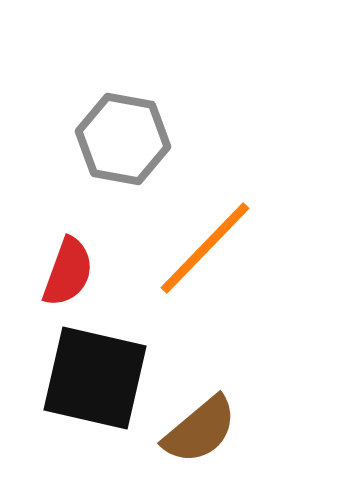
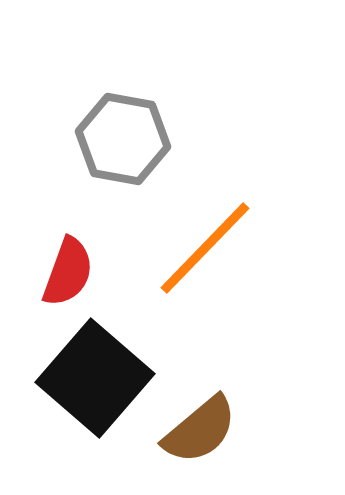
black square: rotated 28 degrees clockwise
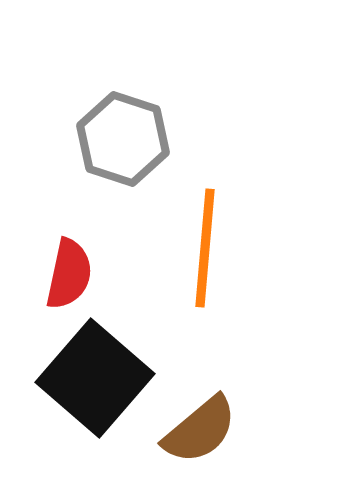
gray hexagon: rotated 8 degrees clockwise
orange line: rotated 39 degrees counterclockwise
red semicircle: moved 1 px right, 2 px down; rotated 8 degrees counterclockwise
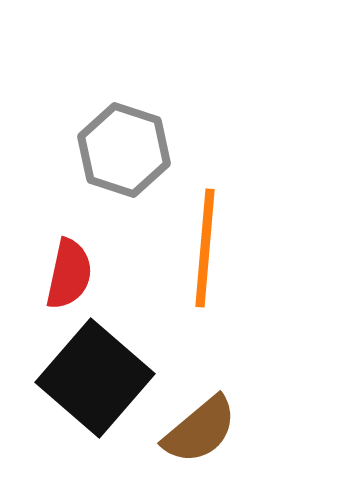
gray hexagon: moved 1 px right, 11 px down
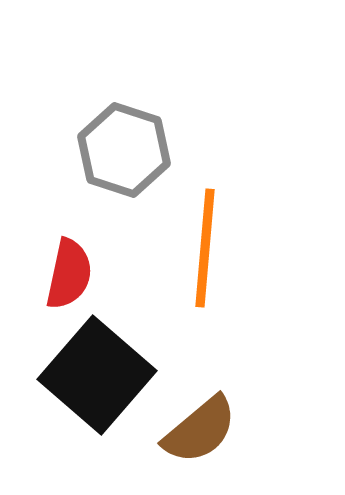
black square: moved 2 px right, 3 px up
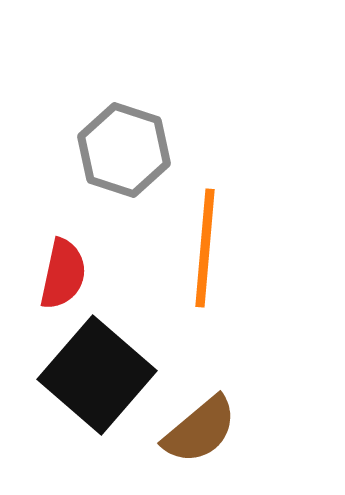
red semicircle: moved 6 px left
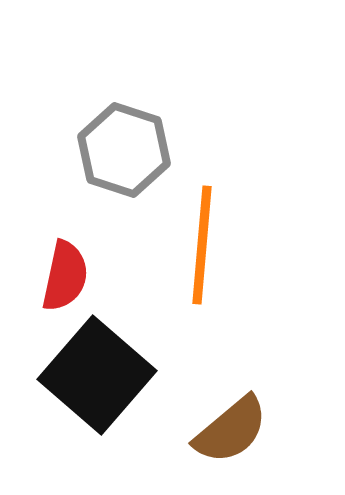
orange line: moved 3 px left, 3 px up
red semicircle: moved 2 px right, 2 px down
brown semicircle: moved 31 px right
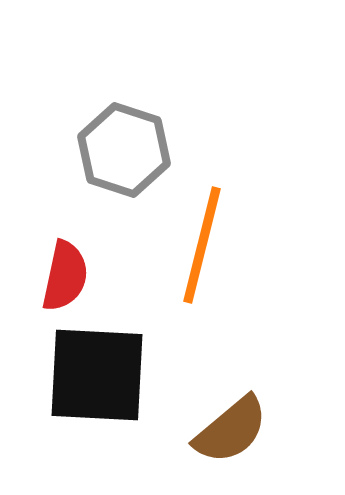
orange line: rotated 9 degrees clockwise
black square: rotated 38 degrees counterclockwise
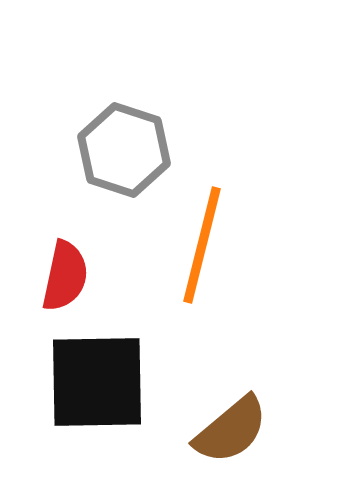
black square: moved 7 px down; rotated 4 degrees counterclockwise
